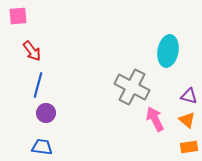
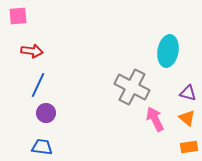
red arrow: rotated 45 degrees counterclockwise
blue line: rotated 10 degrees clockwise
purple triangle: moved 1 px left, 3 px up
orange triangle: moved 2 px up
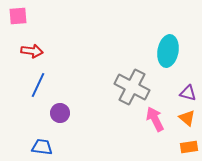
purple circle: moved 14 px right
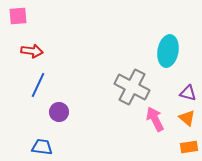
purple circle: moved 1 px left, 1 px up
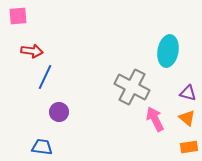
blue line: moved 7 px right, 8 px up
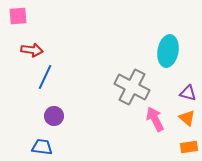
red arrow: moved 1 px up
purple circle: moved 5 px left, 4 px down
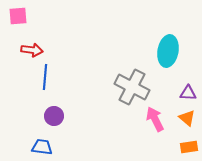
blue line: rotated 20 degrees counterclockwise
purple triangle: rotated 12 degrees counterclockwise
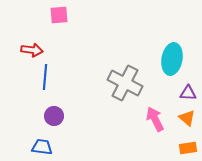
pink square: moved 41 px right, 1 px up
cyan ellipse: moved 4 px right, 8 px down
gray cross: moved 7 px left, 4 px up
orange rectangle: moved 1 px left, 1 px down
